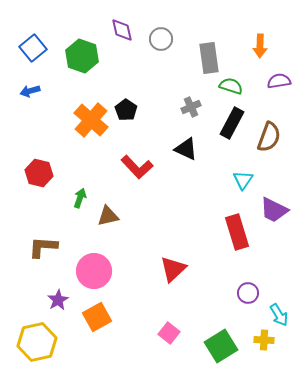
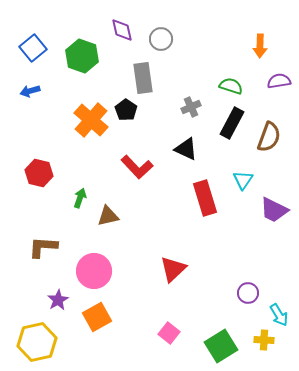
gray rectangle: moved 66 px left, 20 px down
red rectangle: moved 32 px left, 34 px up
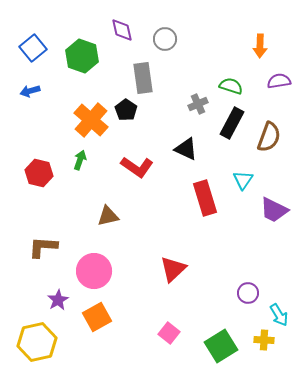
gray circle: moved 4 px right
gray cross: moved 7 px right, 3 px up
red L-shape: rotated 12 degrees counterclockwise
green arrow: moved 38 px up
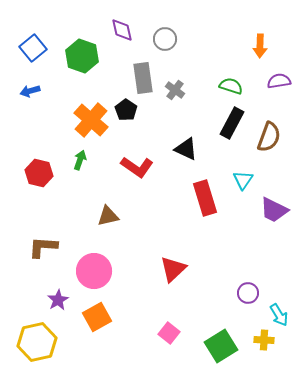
gray cross: moved 23 px left, 14 px up; rotated 30 degrees counterclockwise
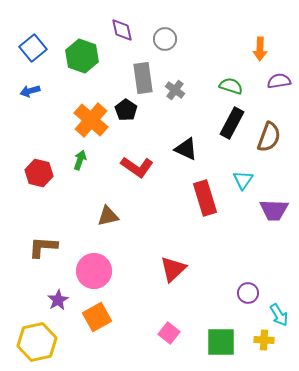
orange arrow: moved 3 px down
purple trapezoid: rotated 24 degrees counterclockwise
green square: moved 4 px up; rotated 32 degrees clockwise
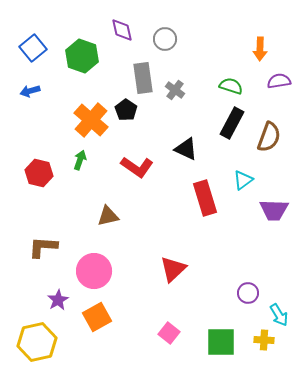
cyan triangle: rotated 20 degrees clockwise
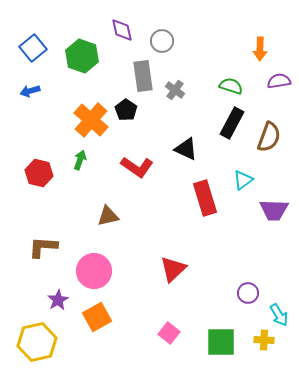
gray circle: moved 3 px left, 2 px down
gray rectangle: moved 2 px up
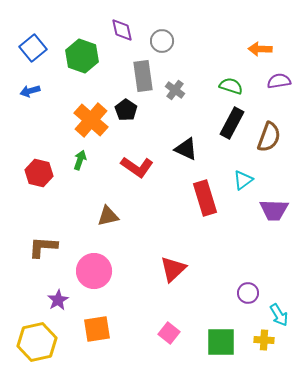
orange arrow: rotated 90 degrees clockwise
orange square: moved 12 px down; rotated 20 degrees clockwise
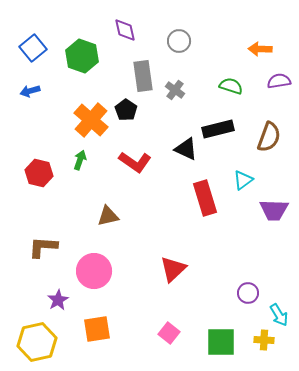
purple diamond: moved 3 px right
gray circle: moved 17 px right
black rectangle: moved 14 px left, 6 px down; rotated 48 degrees clockwise
red L-shape: moved 2 px left, 5 px up
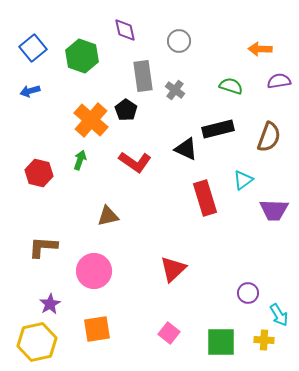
purple star: moved 8 px left, 4 px down
